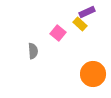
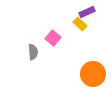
pink square: moved 5 px left, 5 px down
gray semicircle: moved 1 px down
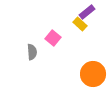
purple rectangle: rotated 14 degrees counterclockwise
gray semicircle: moved 1 px left
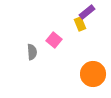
yellow rectangle: rotated 24 degrees clockwise
pink square: moved 1 px right, 2 px down
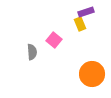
purple rectangle: moved 1 px left; rotated 21 degrees clockwise
orange circle: moved 1 px left
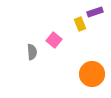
purple rectangle: moved 9 px right
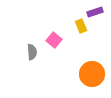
yellow rectangle: moved 1 px right, 2 px down
